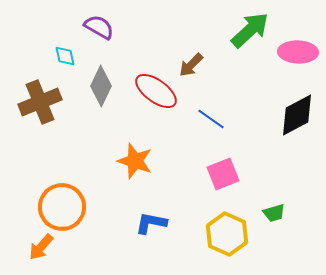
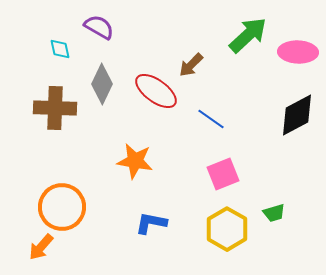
green arrow: moved 2 px left, 5 px down
cyan diamond: moved 5 px left, 7 px up
gray diamond: moved 1 px right, 2 px up
brown cross: moved 15 px right, 6 px down; rotated 24 degrees clockwise
orange star: rotated 9 degrees counterclockwise
yellow hexagon: moved 5 px up; rotated 6 degrees clockwise
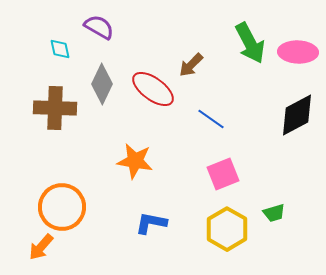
green arrow: moved 2 px right, 8 px down; rotated 105 degrees clockwise
red ellipse: moved 3 px left, 2 px up
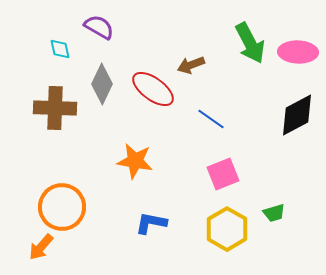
brown arrow: rotated 24 degrees clockwise
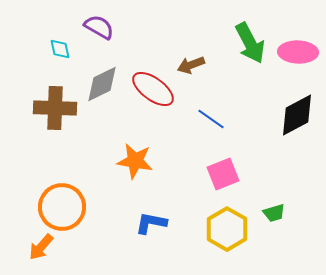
gray diamond: rotated 39 degrees clockwise
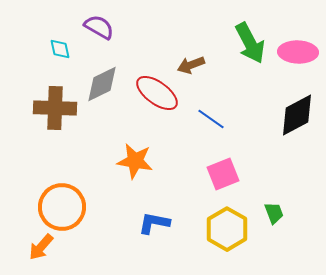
red ellipse: moved 4 px right, 4 px down
green trapezoid: rotated 95 degrees counterclockwise
blue L-shape: moved 3 px right
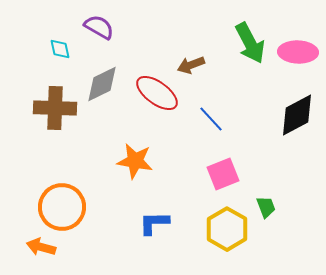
blue line: rotated 12 degrees clockwise
green trapezoid: moved 8 px left, 6 px up
blue L-shape: rotated 12 degrees counterclockwise
orange arrow: rotated 64 degrees clockwise
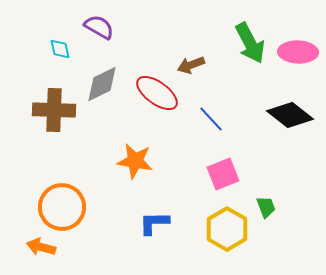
brown cross: moved 1 px left, 2 px down
black diamond: moved 7 px left; rotated 66 degrees clockwise
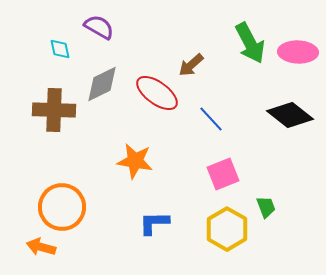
brown arrow: rotated 20 degrees counterclockwise
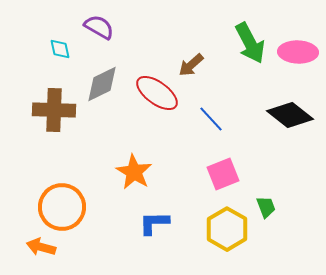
orange star: moved 1 px left, 11 px down; rotated 21 degrees clockwise
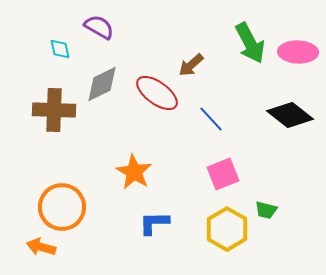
green trapezoid: moved 3 px down; rotated 125 degrees clockwise
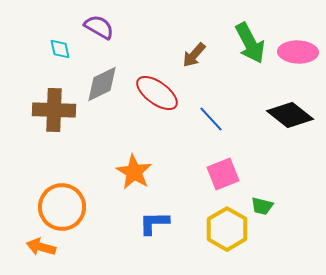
brown arrow: moved 3 px right, 10 px up; rotated 8 degrees counterclockwise
green trapezoid: moved 4 px left, 4 px up
